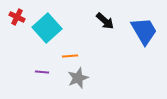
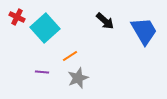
cyan square: moved 2 px left
orange line: rotated 28 degrees counterclockwise
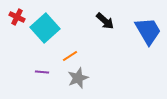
blue trapezoid: moved 4 px right
